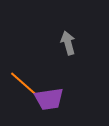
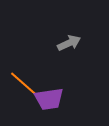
gray arrow: moved 1 px right; rotated 80 degrees clockwise
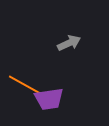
orange line: rotated 12 degrees counterclockwise
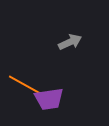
gray arrow: moved 1 px right, 1 px up
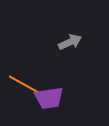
purple trapezoid: moved 1 px up
